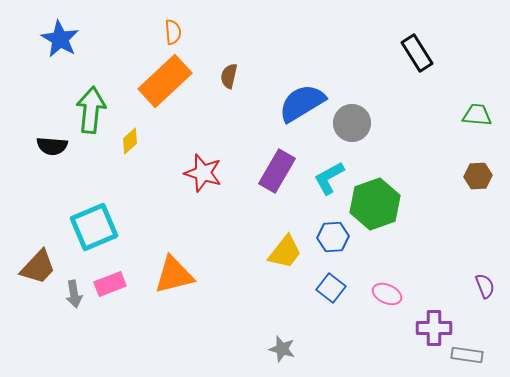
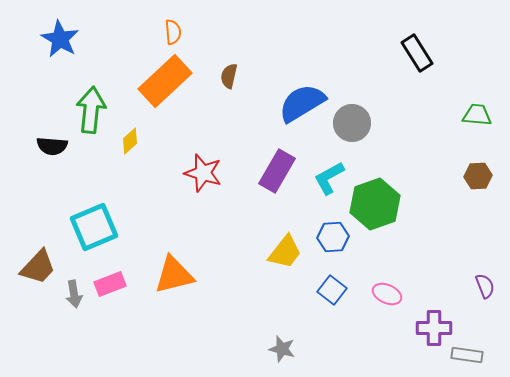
blue square: moved 1 px right, 2 px down
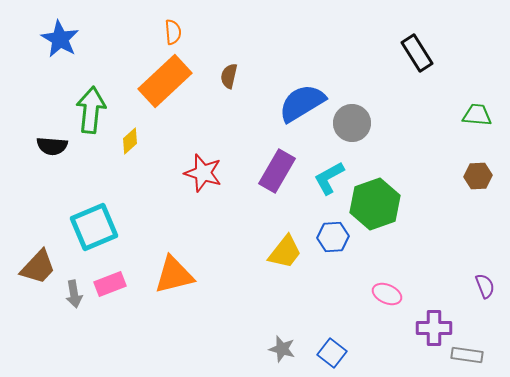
blue square: moved 63 px down
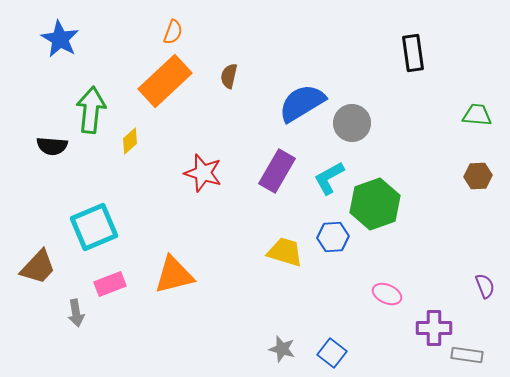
orange semicircle: rotated 25 degrees clockwise
black rectangle: moved 4 px left; rotated 24 degrees clockwise
yellow trapezoid: rotated 111 degrees counterclockwise
gray arrow: moved 2 px right, 19 px down
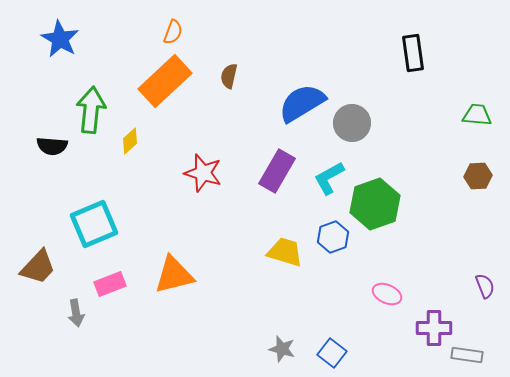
cyan square: moved 3 px up
blue hexagon: rotated 16 degrees counterclockwise
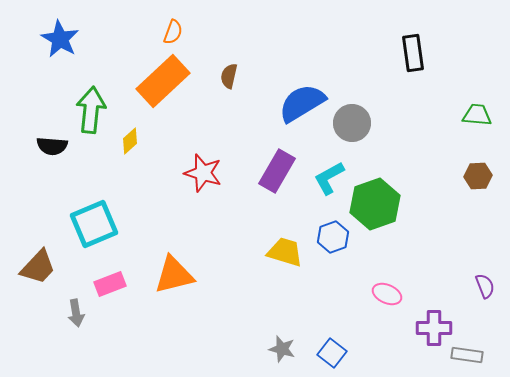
orange rectangle: moved 2 px left
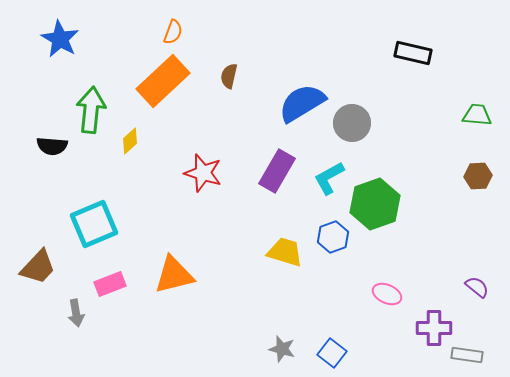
black rectangle: rotated 69 degrees counterclockwise
purple semicircle: moved 8 px left, 1 px down; rotated 30 degrees counterclockwise
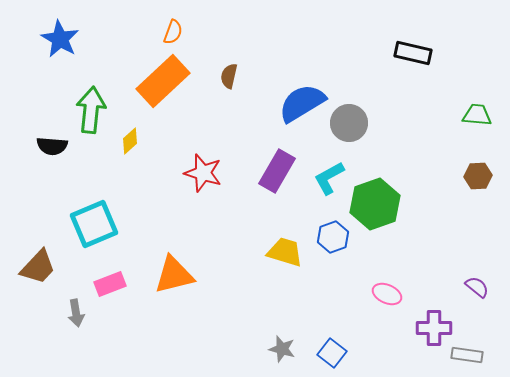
gray circle: moved 3 px left
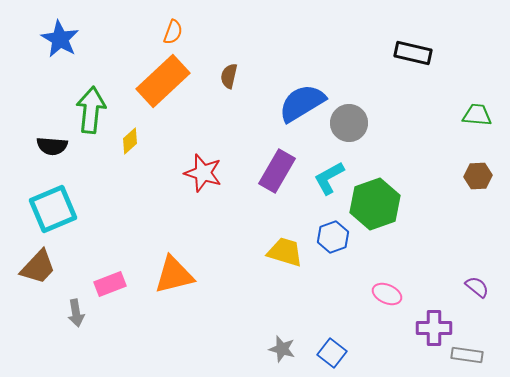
cyan square: moved 41 px left, 15 px up
